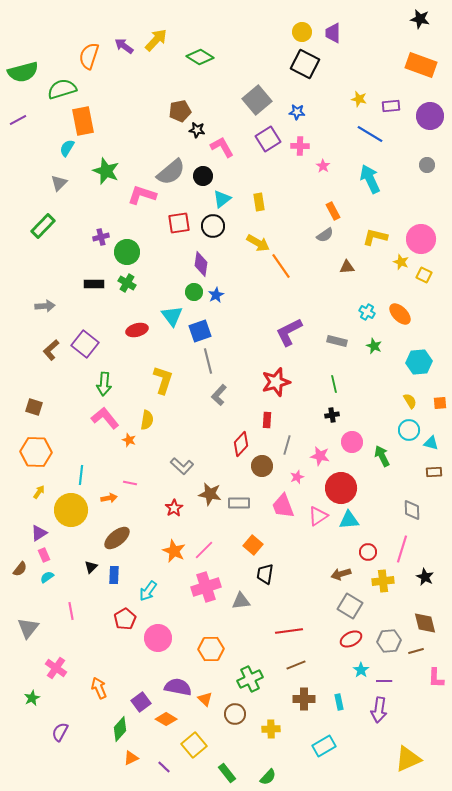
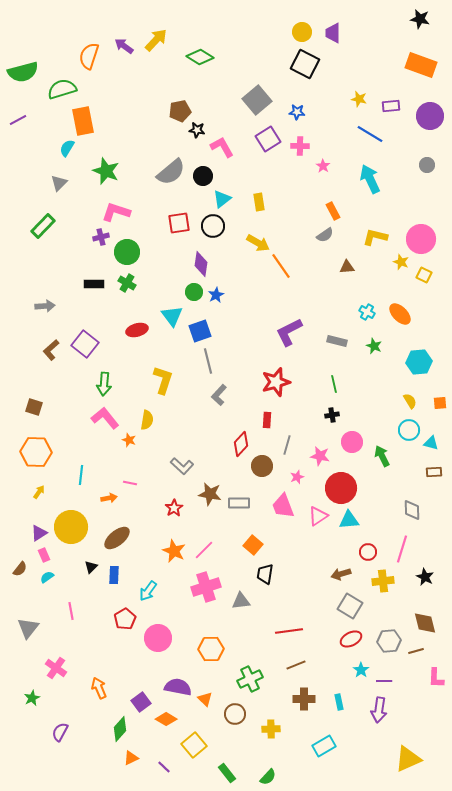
pink L-shape at (142, 195): moved 26 px left, 17 px down
yellow circle at (71, 510): moved 17 px down
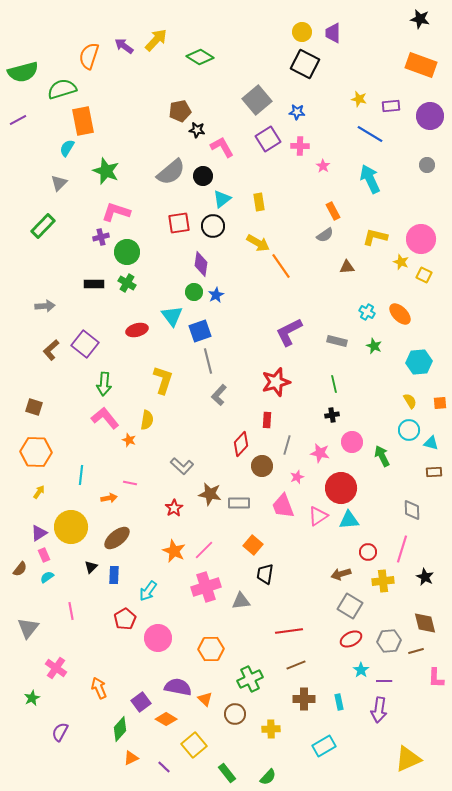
pink star at (320, 456): moved 3 px up
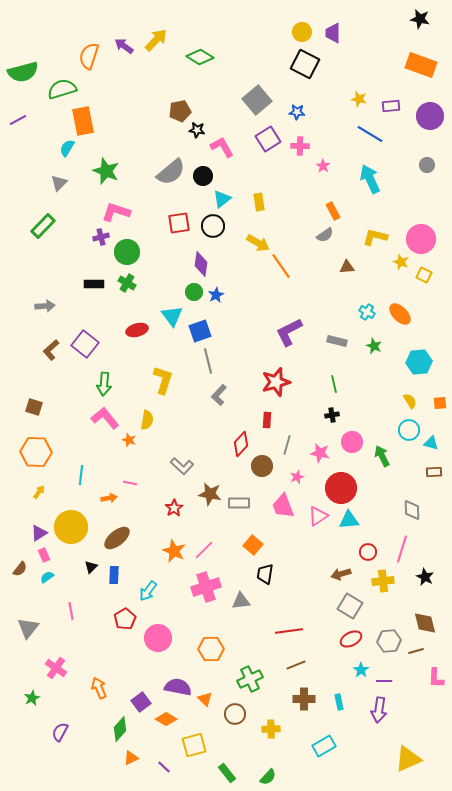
yellow square at (194, 745): rotated 25 degrees clockwise
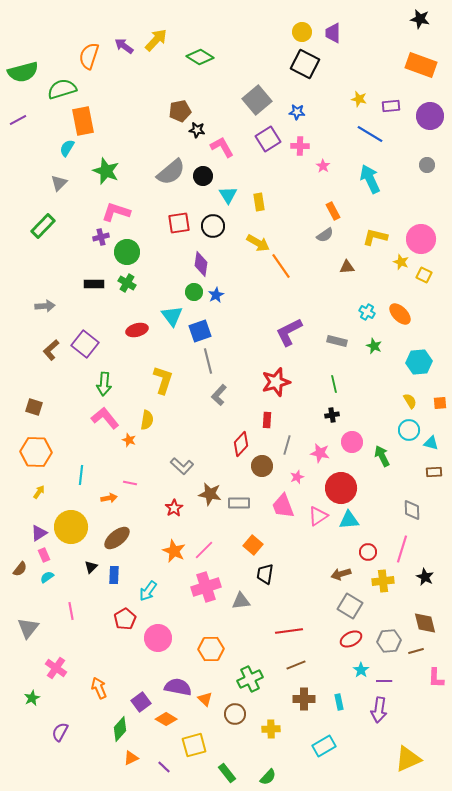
cyan triangle at (222, 199): moved 6 px right, 4 px up; rotated 24 degrees counterclockwise
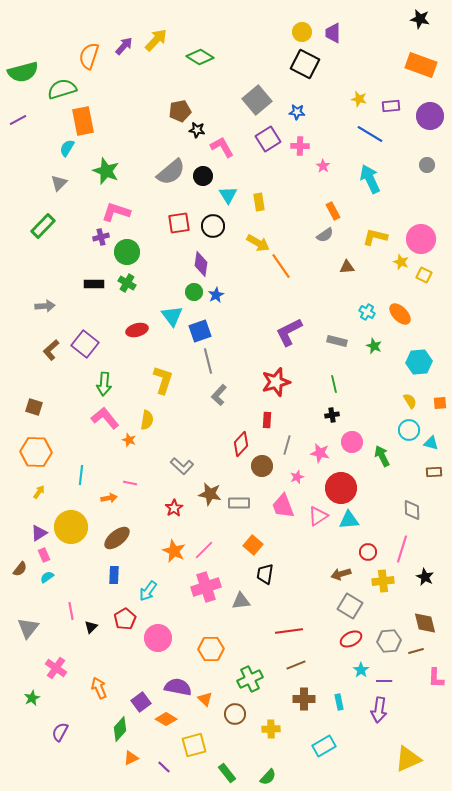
purple arrow at (124, 46): rotated 96 degrees clockwise
black triangle at (91, 567): moved 60 px down
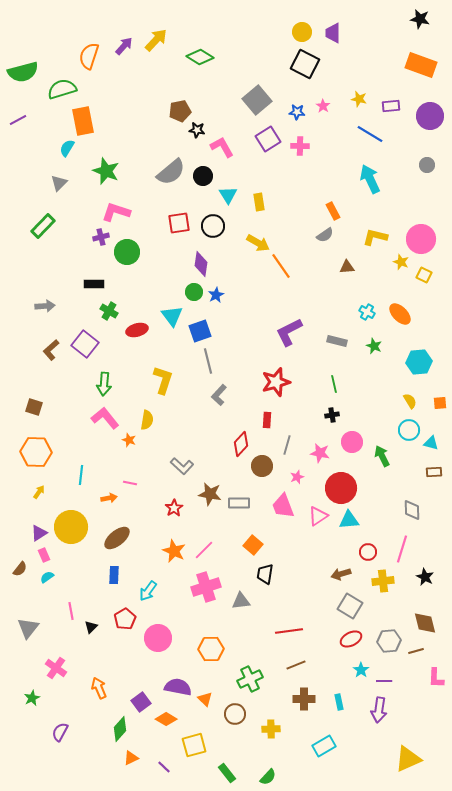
pink star at (323, 166): moved 60 px up
green cross at (127, 283): moved 18 px left, 28 px down
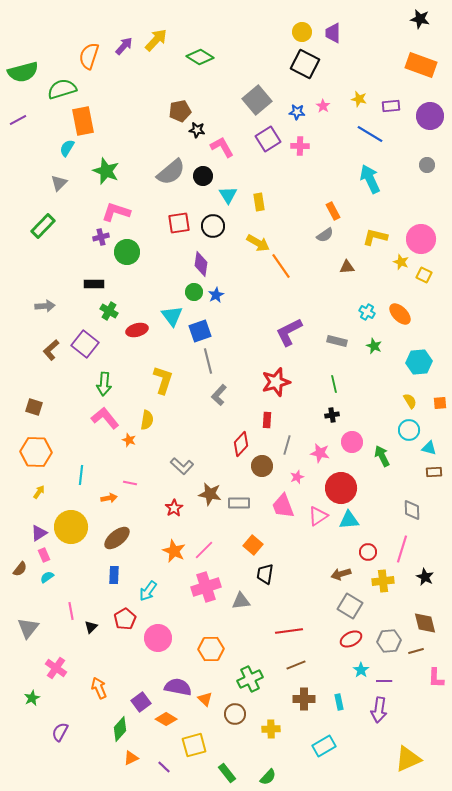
cyan triangle at (431, 443): moved 2 px left, 5 px down
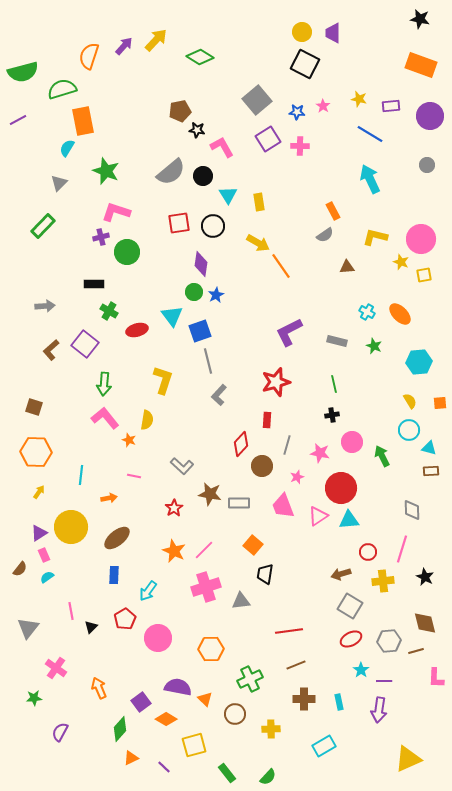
yellow square at (424, 275): rotated 35 degrees counterclockwise
brown rectangle at (434, 472): moved 3 px left, 1 px up
pink line at (130, 483): moved 4 px right, 7 px up
green star at (32, 698): moved 2 px right; rotated 21 degrees clockwise
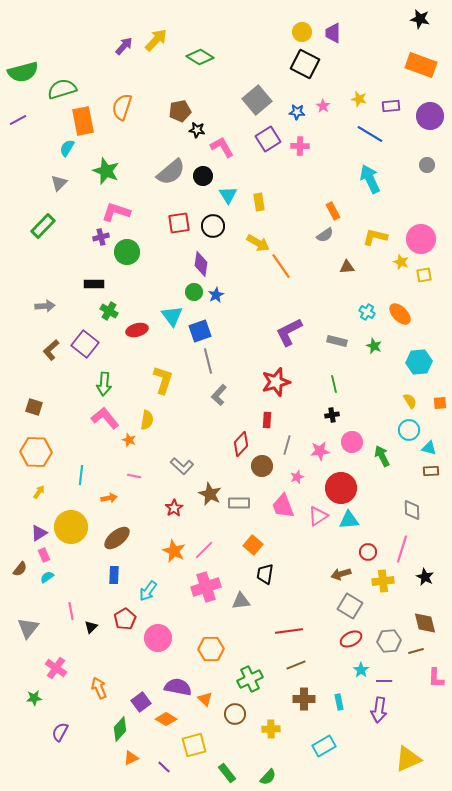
orange semicircle at (89, 56): moved 33 px right, 51 px down
pink star at (320, 453): moved 2 px up; rotated 18 degrees counterclockwise
brown star at (210, 494): rotated 15 degrees clockwise
